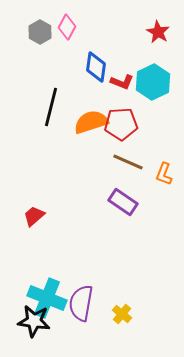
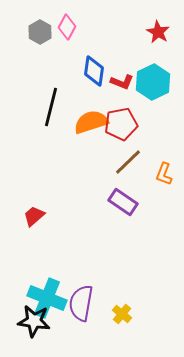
blue diamond: moved 2 px left, 4 px down
red pentagon: rotated 8 degrees counterclockwise
brown line: rotated 68 degrees counterclockwise
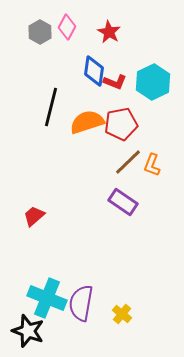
red star: moved 49 px left
red L-shape: moved 7 px left
orange semicircle: moved 4 px left
orange L-shape: moved 12 px left, 9 px up
black star: moved 6 px left, 10 px down; rotated 12 degrees clockwise
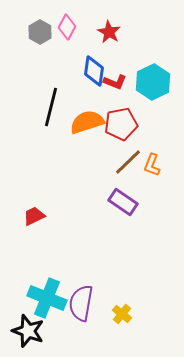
red trapezoid: rotated 15 degrees clockwise
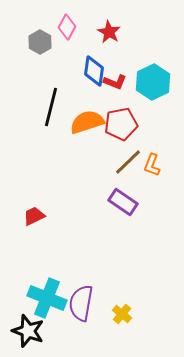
gray hexagon: moved 10 px down
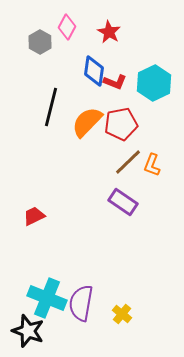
cyan hexagon: moved 1 px right, 1 px down
orange semicircle: rotated 28 degrees counterclockwise
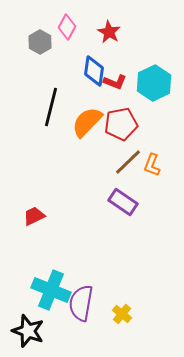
cyan cross: moved 4 px right, 8 px up
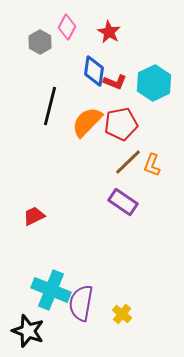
black line: moved 1 px left, 1 px up
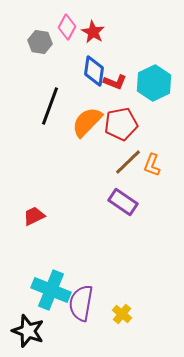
red star: moved 16 px left
gray hexagon: rotated 20 degrees counterclockwise
black line: rotated 6 degrees clockwise
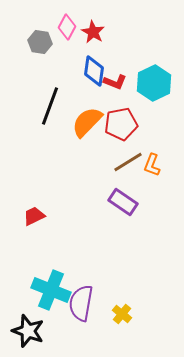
brown line: rotated 12 degrees clockwise
